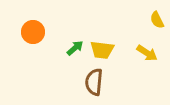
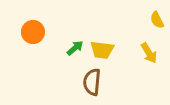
yellow arrow: moved 2 px right; rotated 25 degrees clockwise
brown semicircle: moved 2 px left
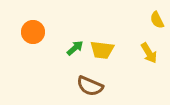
brown semicircle: moved 2 px left, 4 px down; rotated 72 degrees counterclockwise
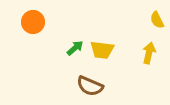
orange circle: moved 10 px up
yellow arrow: rotated 135 degrees counterclockwise
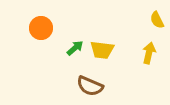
orange circle: moved 8 px right, 6 px down
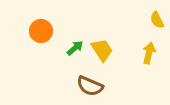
orange circle: moved 3 px down
yellow trapezoid: rotated 130 degrees counterclockwise
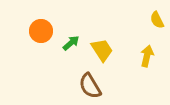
green arrow: moved 4 px left, 5 px up
yellow arrow: moved 2 px left, 3 px down
brown semicircle: rotated 36 degrees clockwise
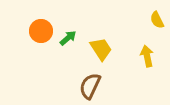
green arrow: moved 3 px left, 5 px up
yellow trapezoid: moved 1 px left, 1 px up
yellow arrow: rotated 25 degrees counterclockwise
brown semicircle: rotated 56 degrees clockwise
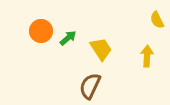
yellow arrow: rotated 15 degrees clockwise
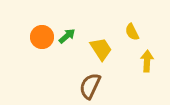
yellow semicircle: moved 25 px left, 12 px down
orange circle: moved 1 px right, 6 px down
green arrow: moved 1 px left, 2 px up
yellow arrow: moved 5 px down
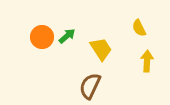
yellow semicircle: moved 7 px right, 4 px up
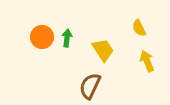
green arrow: moved 2 px down; rotated 42 degrees counterclockwise
yellow trapezoid: moved 2 px right, 1 px down
yellow arrow: rotated 25 degrees counterclockwise
